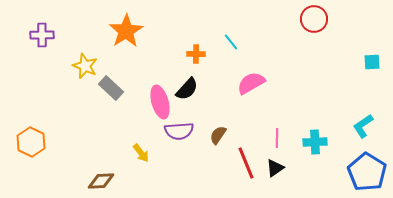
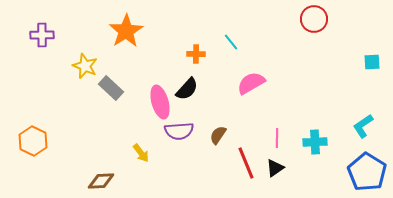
orange hexagon: moved 2 px right, 1 px up
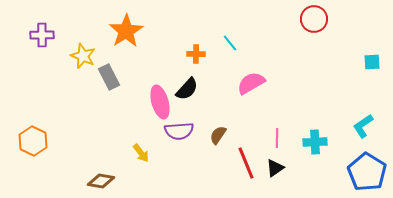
cyan line: moved 1 px left, 1 px down
yellow star: moved 2 px left, 10 px up
gray rectangle: moved 2 px left, 11 px up; rotated 20 degrees clockwise
brown diamond: rotated 12 degrees clockwise
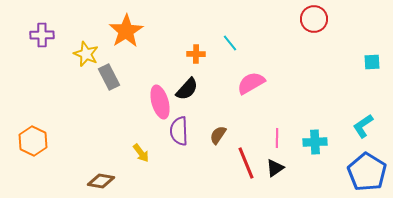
yellow star: moved 3 px right, 2 px up
purple semicircle: rotated 92 degrees clockwise
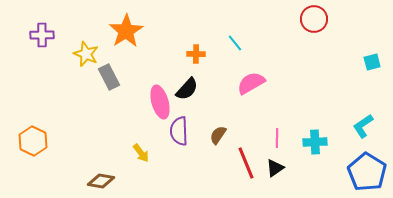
cyan line: moved 5 px right
cyan square: rotated 12 degrees counterclockwise
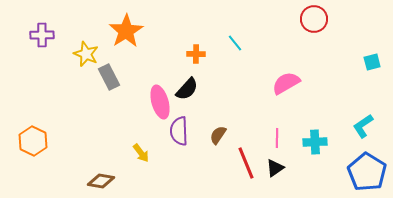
pink semicircle: moved 35 px right
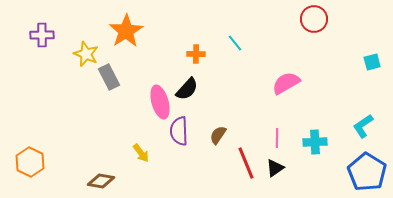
orange hexagon: moved 3 px left, 21 px down
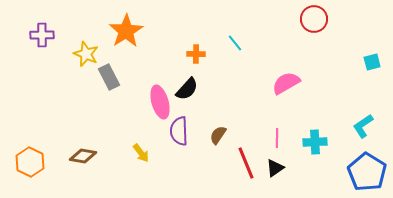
brown diamond: moved 18 px left, 25 px up
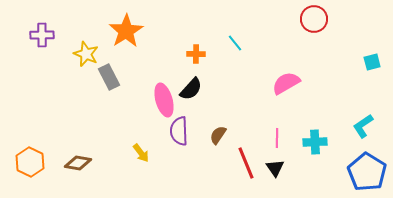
black semicircle: moved 4 px right
pink ellipse: moved 4 px right, 2 px up
brown diamond: moved 5 px left, 7 px down
black triangle: rotated 30 degrees counterclockwise
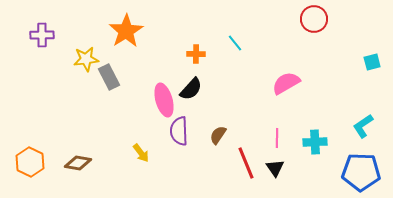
yellow star: moved 5 px down; rotated 30 degrees counterclockwise
blue pentagon: moved 6 px left; rotated 30 degrees counterclockwise
